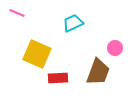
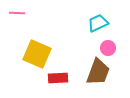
pink line: rotated 21 degrees counterclockwise
cyan trapezoid: moved 25 px right
pink circle: moved 7 px left
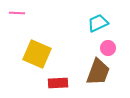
red rectangle: moved 5 px down
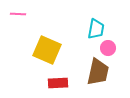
pink line: moved 1 px right, 1 px down
cyan trapezoid: moved 2 px left, 6 px down; rotated 125 degrees clockwise
yellow square: moved 10 px right, 4 px up
brown trapezoid: rotated 8 degrees counterclockwise
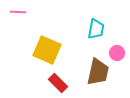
pink line: moved 2 px up
pink circle: moved 9 px right, 5 px down
red rectangle: rotated 48 degrees clockwise
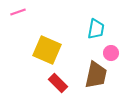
pink line: rotated 21 degrees counterclockwise
pink circle: moved 6 px left
brown trapezoid: moved 2 px left, 3 px down
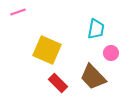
brown trapezoid: moved 3 px left, 2 px down; rotated 124 degrees clockwise
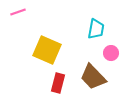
red rectangle: rotated 60 degrees clockwise
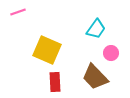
cyan trapezoid: rotated 25 degrees clockwise
brown trapezoid: moved 2 px right
red rectangle: moved 3 px left, 1 px up; rotated 18 degrees counterclockwise
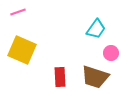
yellow square: moved 25 px left
brown trapezoid: rotated 28 degrees counterclockwise
red rectangle: moved 5 px right, 5 px up
